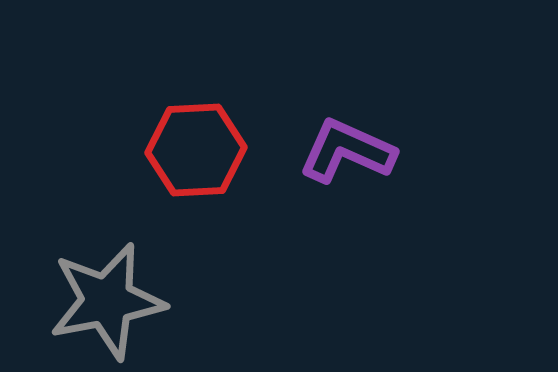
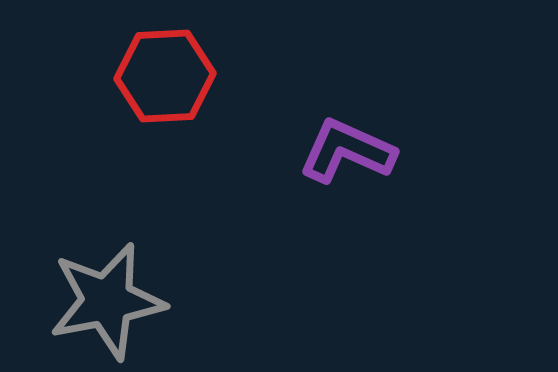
red hexagon: moved 31 px left, 74 px up
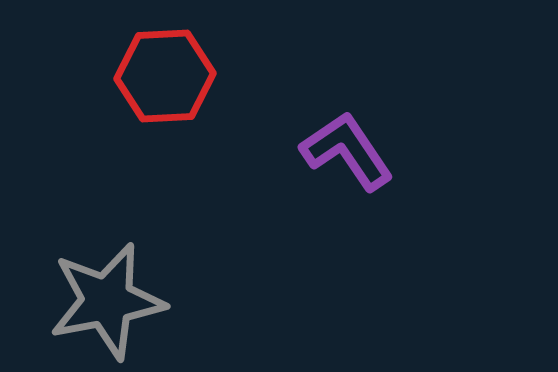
purple L-shape: rotated 32 degrees clockwise
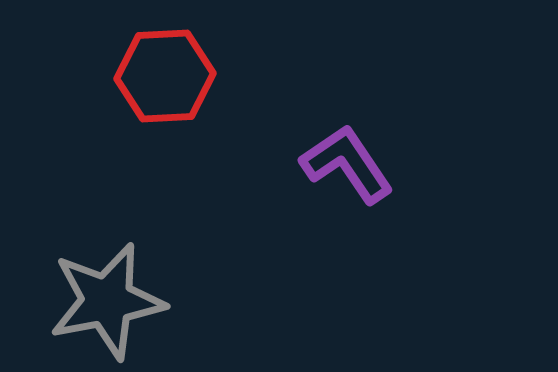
purple L-shape: moved 13 px down
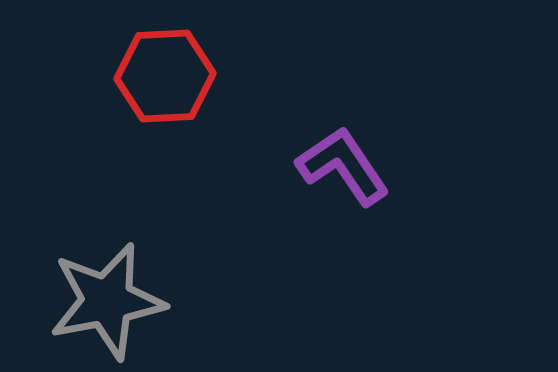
purple L-shape: moved 4 px left, 2 px down
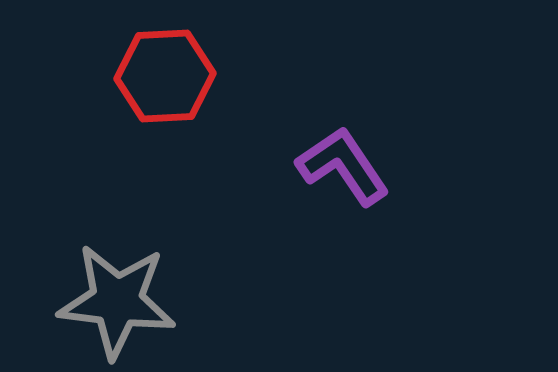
gray star: moved 10 px right; rotated 18 degrees clockwise
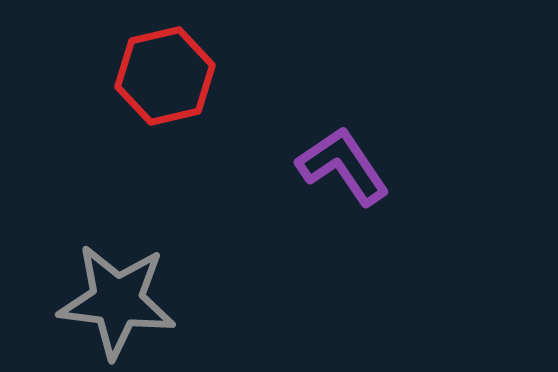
red hexagon: rotated 10 degrees counterclockwise
